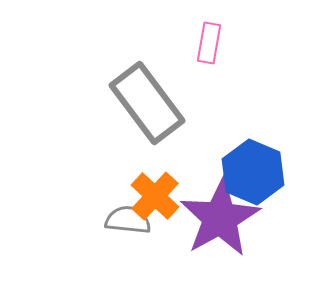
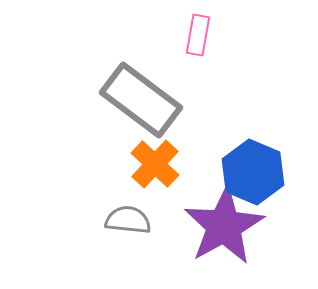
pink rectangle: moved 11 px left, 8 px up
gray rectangle: moved 6 px left, 3 px up; rotated 16 degrees counterclockwise
orange cross: moved 32 px up
purple star: moved 4 px right, 8 px down
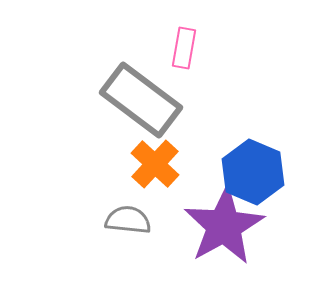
pink rectangle: moved 14 px left, 13 px down
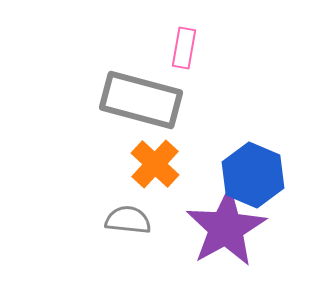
gray rectangle: rotated 22 degrees counterclockwise
blue hexagon: moved 3 px down
purple star: moved 2 px right, 2 px down
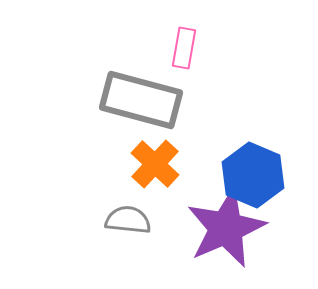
purple star: rotated 6 degrees clockwise
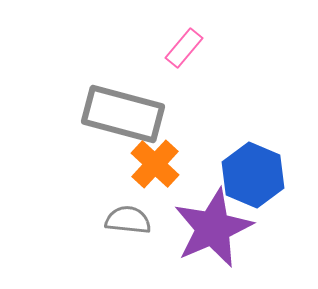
pink rectangle: rotated 30 degrees clockwise
gray rectangle: moved 18 px left, 14 px down
purple star: moved 13 px left
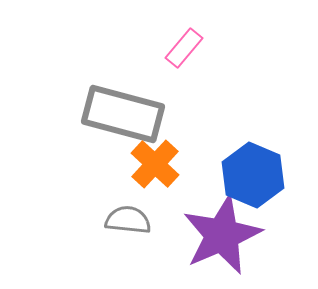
purple star: moved 9 px right, 7 px down
